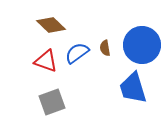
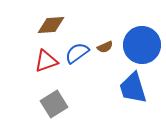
brown diamond: rotated 48 degrees counterclockwise
brown semicircle: moved 1 px up; rotated 105 degrees counterclockwise
red triangle: rotated 40 degrees counterclockwise
gray square: moved 2 px right, 2 px down; rotated 12 degrees counterclockwise
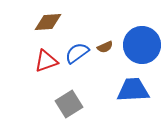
brown diamond: moved 3 px left, 3 px up
blue trapezoid: moved 2 px down; rotated 104 degrees clockwise
gray square: moved 15 px right
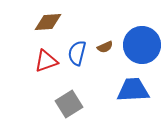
blue semicircle: rotated 40 degrees counterclockwise
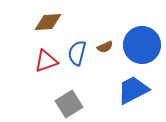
blue trapezoid: rotated 24 degrees counterclockwise
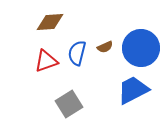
brown diamond: moved 2 px right
blue circle: moved 1 px left, 3 px down
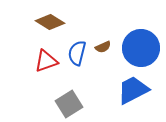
brown diamond: rotated 36 degrees clockwise
brown semicircle: moved 2 px left
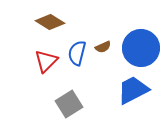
red triangle: rotated 25 degrees counterclockwise
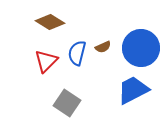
gray square: moved 2 px left, 1 px up; rotated 24 degrees counterclockwise
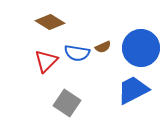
blue semicircle: rotated 95 degrees counterclockwise
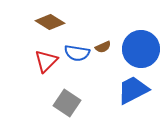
blue circle: moved 1 px down
